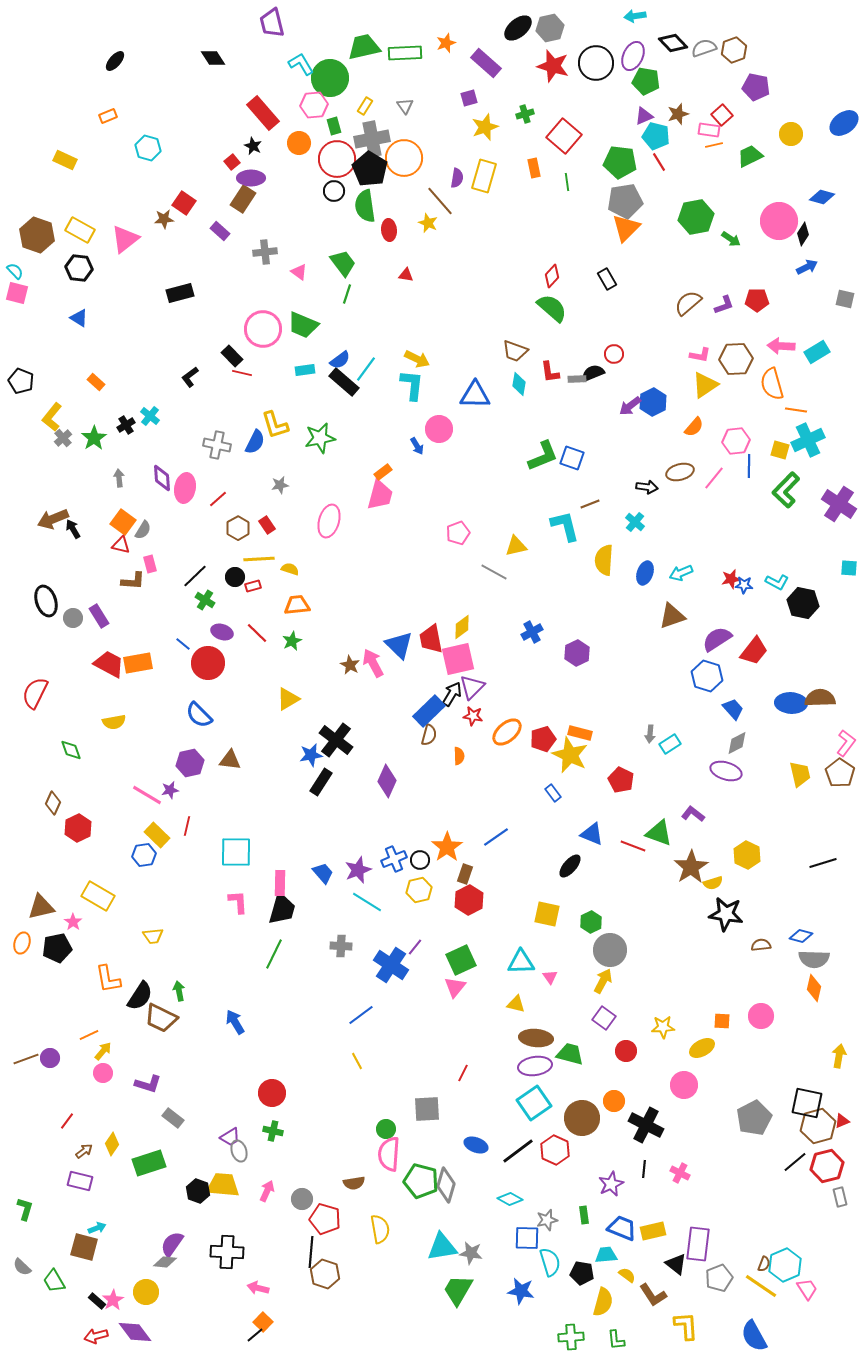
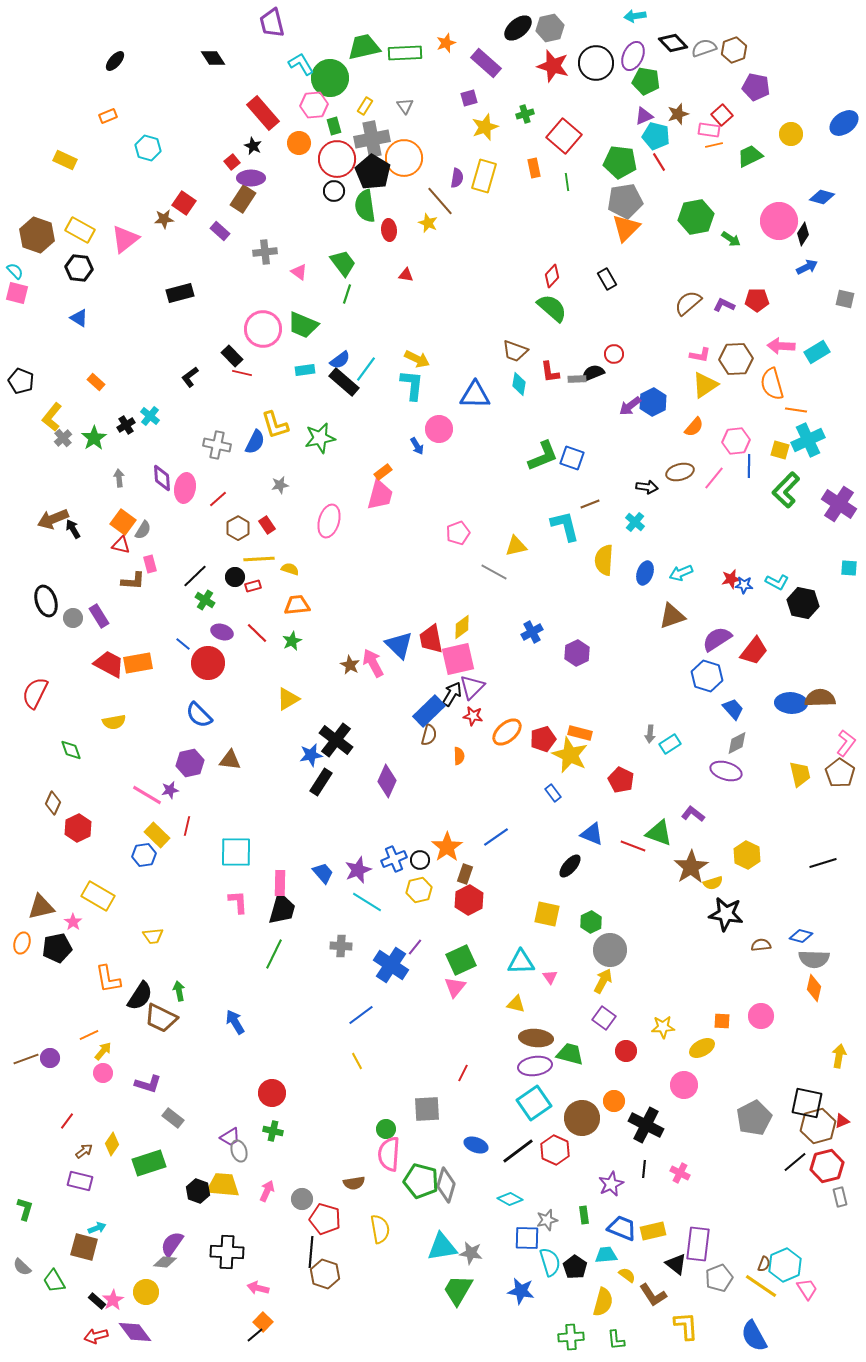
black pentagon at (370, 169): moved 3 px right, 3 px down
purple L-shape at (724, 305): rotated 135 degrees counterclockwise
black pentagon at (582, 1273): moved 7 px left, 6 px up; rotated 25 degrees clockwise
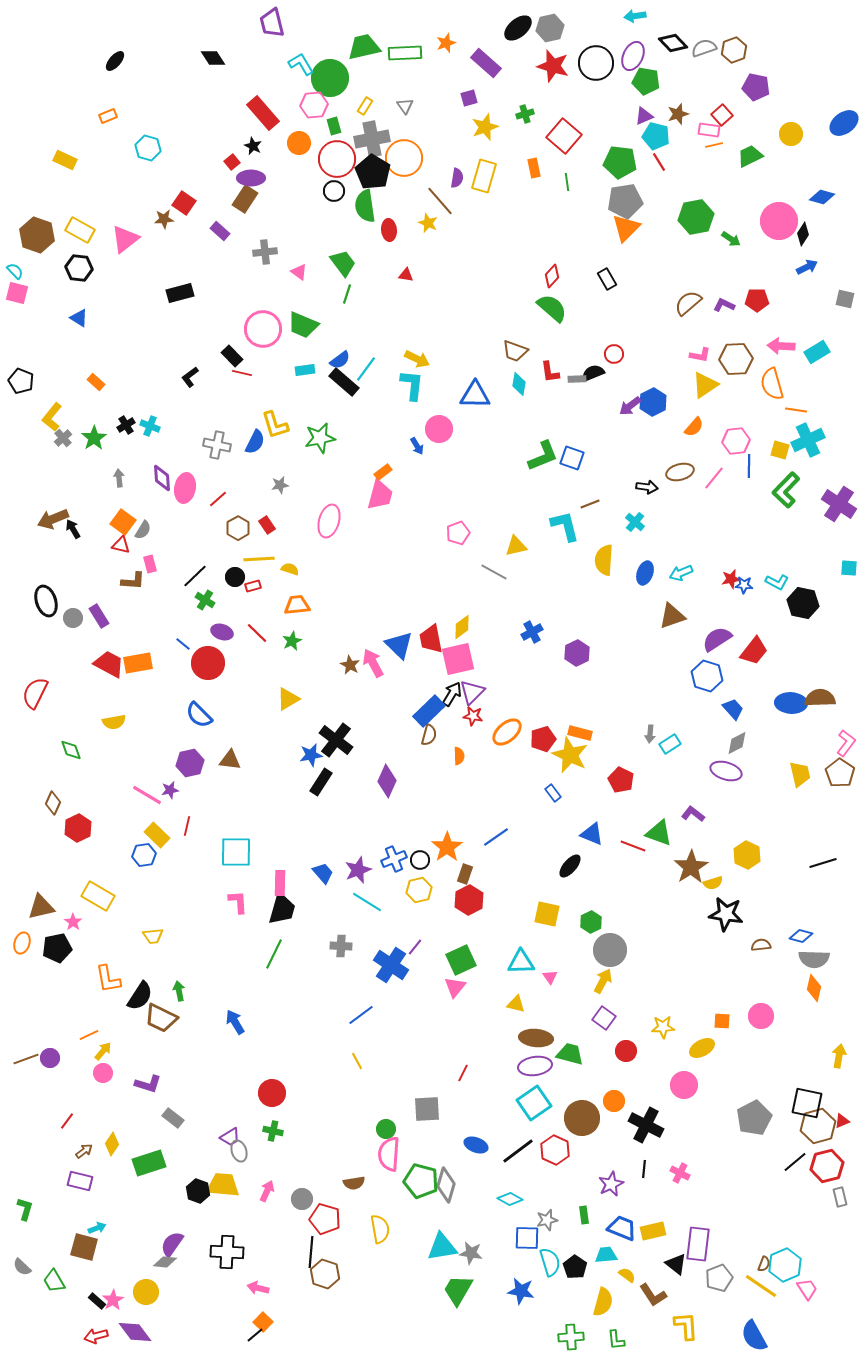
brown rectangle at (243, 199): moved 2 px right
cyan cross at (150, 416): moved 10 px down; rotated 18 degrees counterclockwise
purple triangle at (472, 687): moved 5 px down
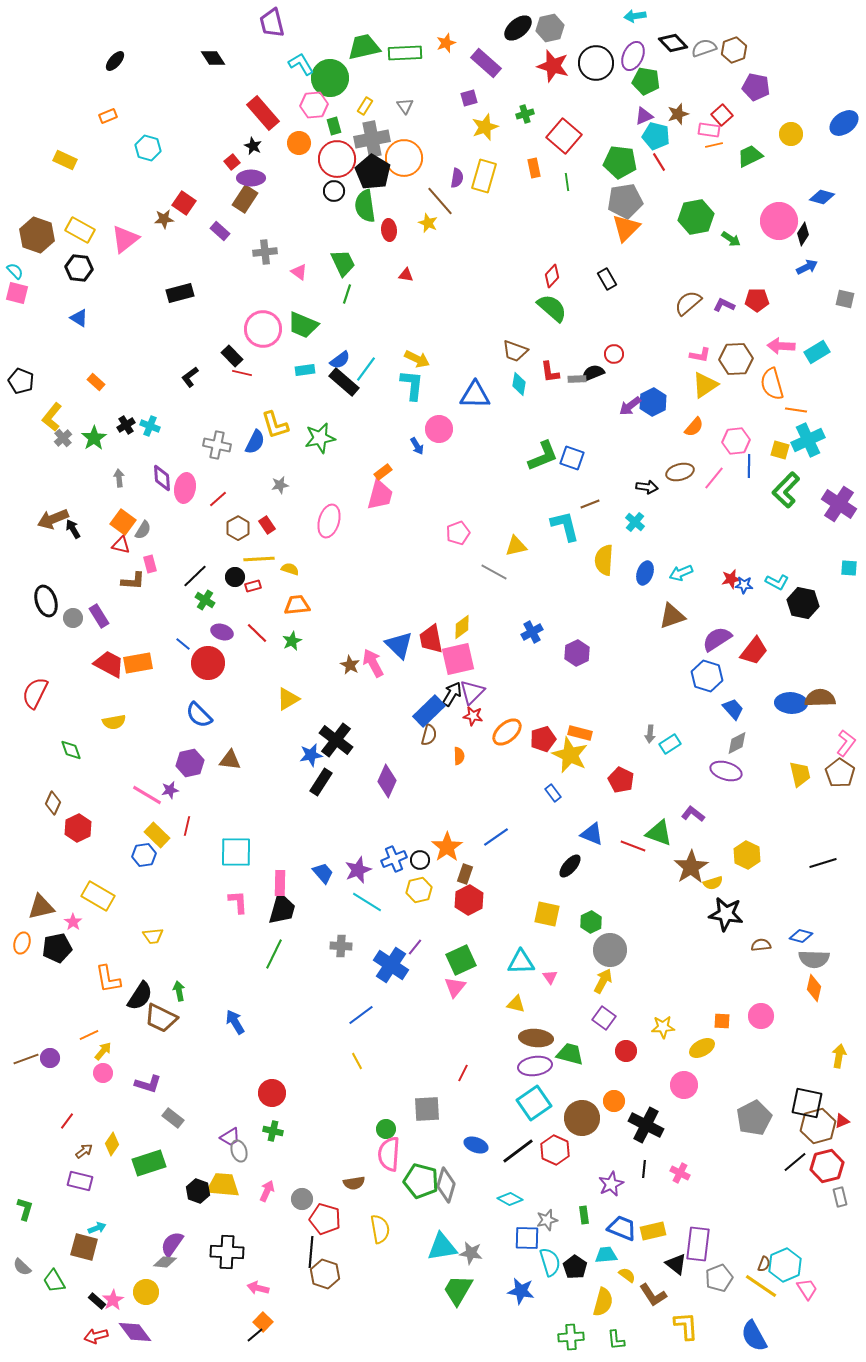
green trapezoid at (343, 263): rotated 12 degrees clockwise
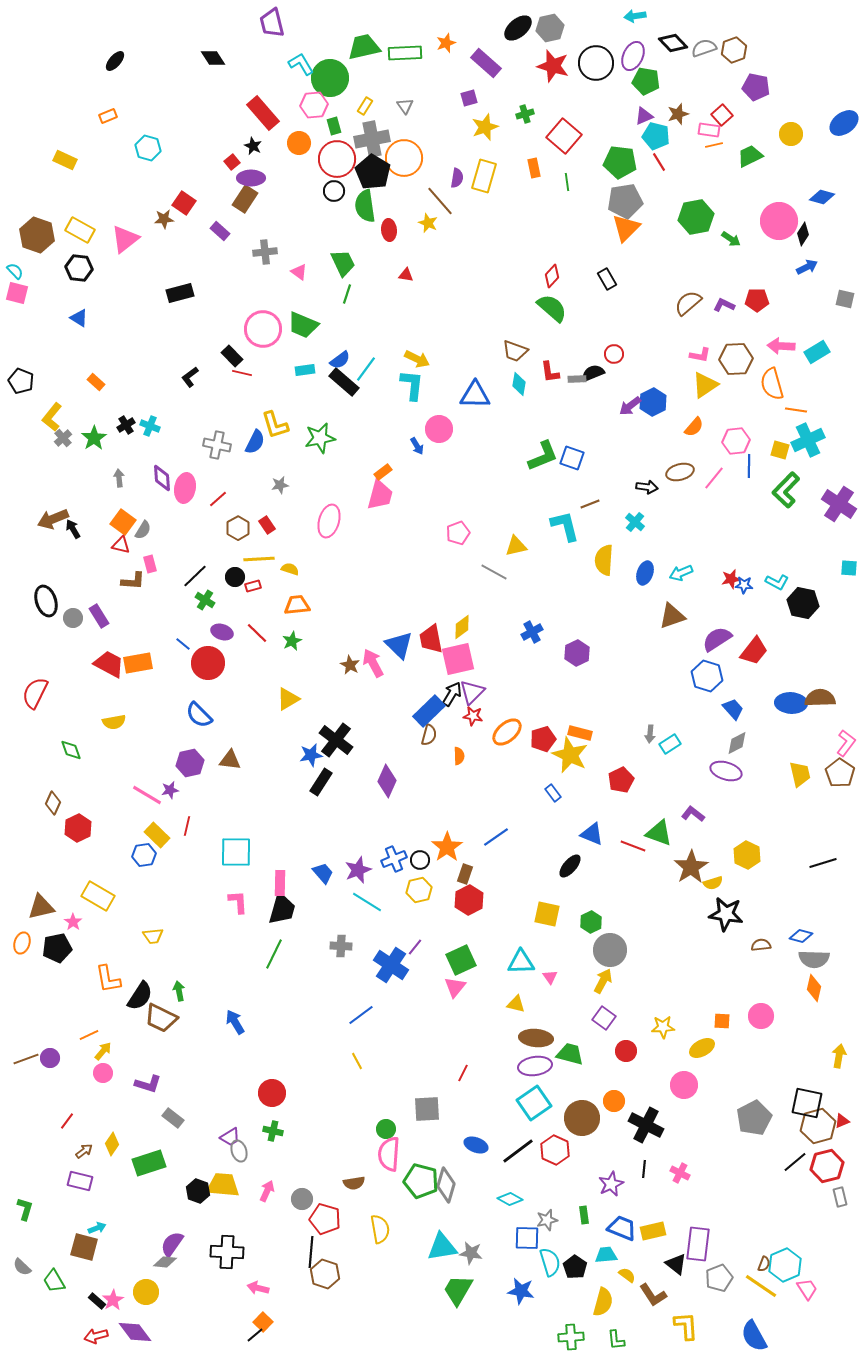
red pentagon at (621, 780): rotated 20 degrees clockwise
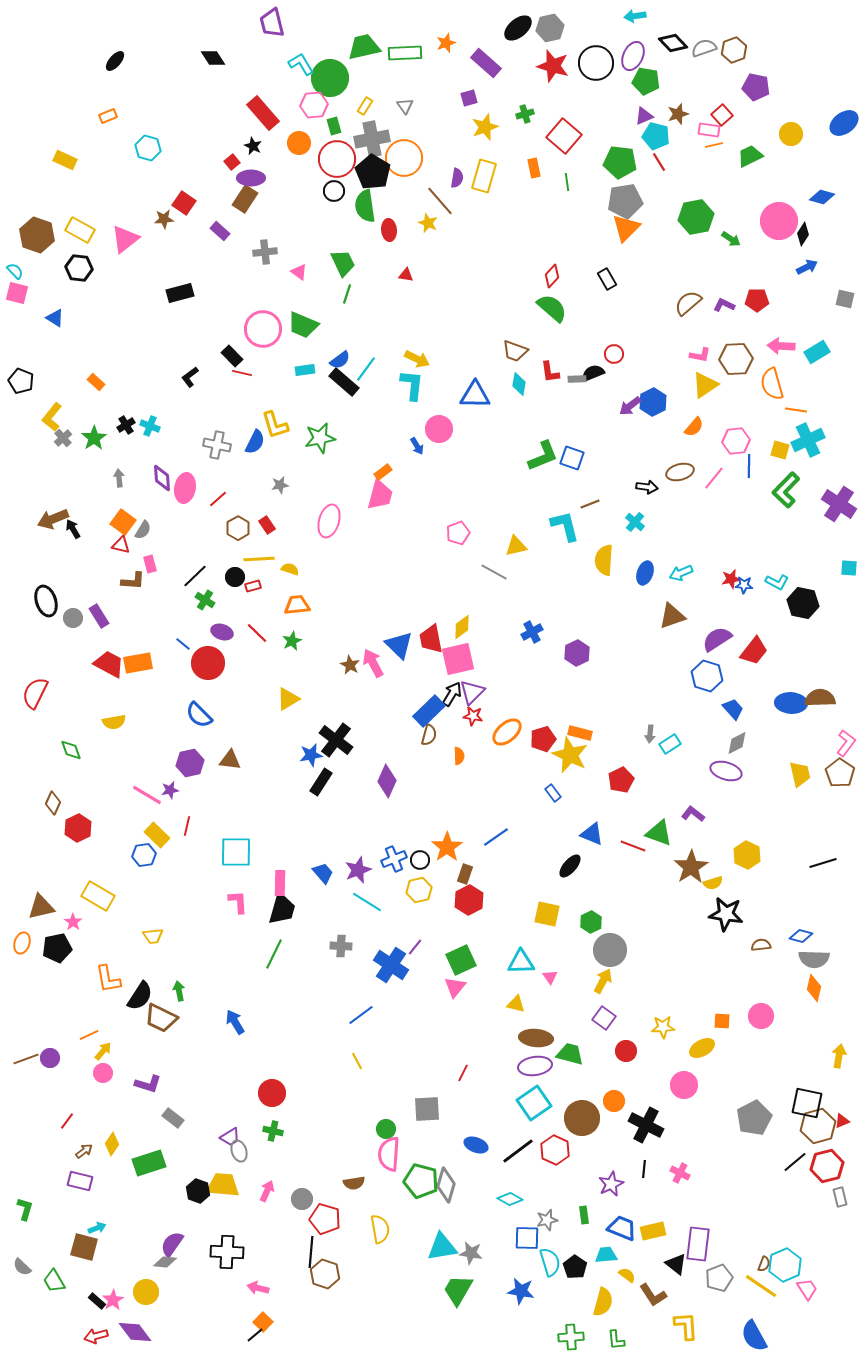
blue triangle at (79, 318): moved 24 px left
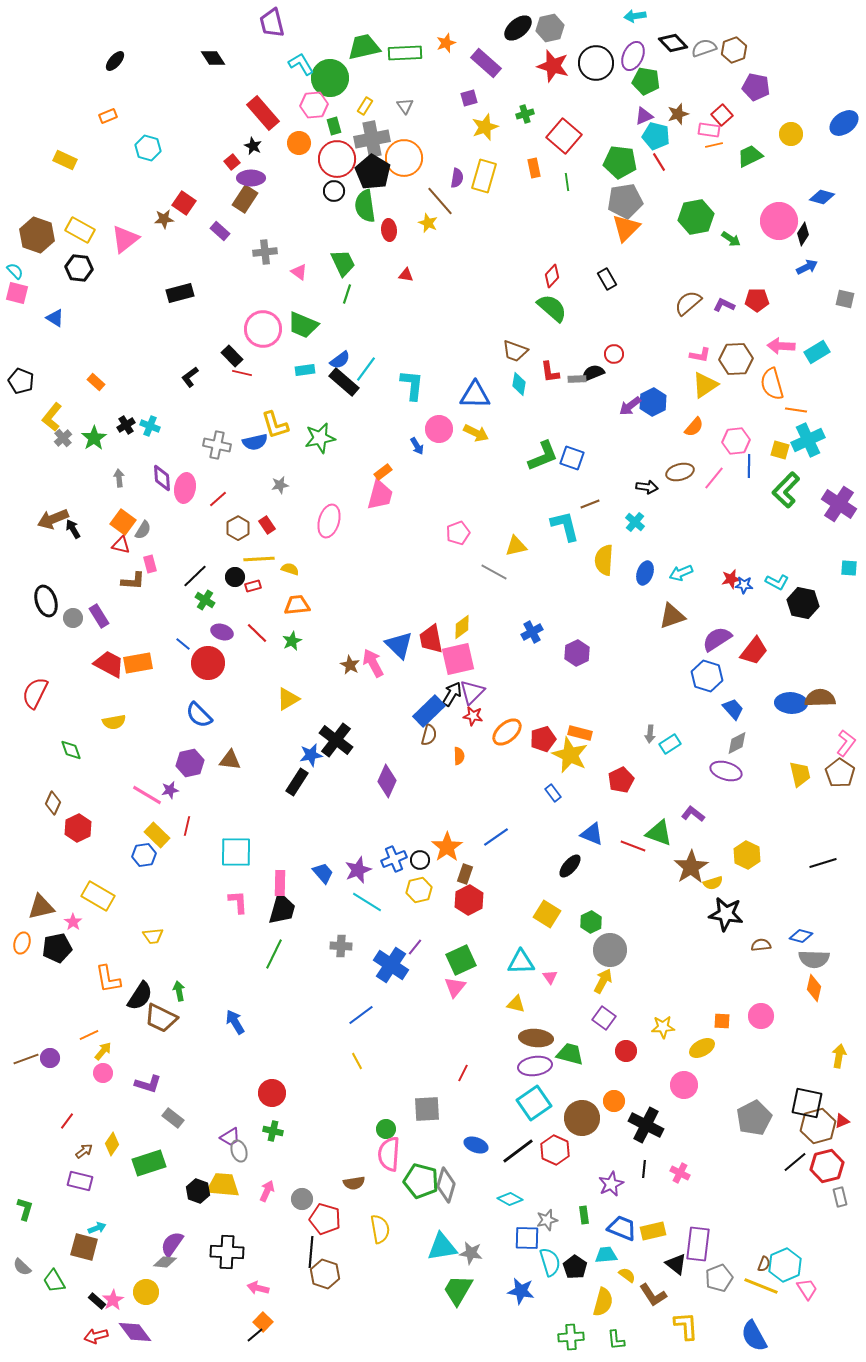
yellow arrow at (417, 359): moved 59 px right, 74 px down
blue semicircle at (255, 442): rotated 50 degrees clockwise
black rectangle at (321, 782): moved 24 px left
yellow square at (547, 914): rotated 20 degrees clockwise
yellow line at (761, 1286): rotated 12 degrees counterclockwise
